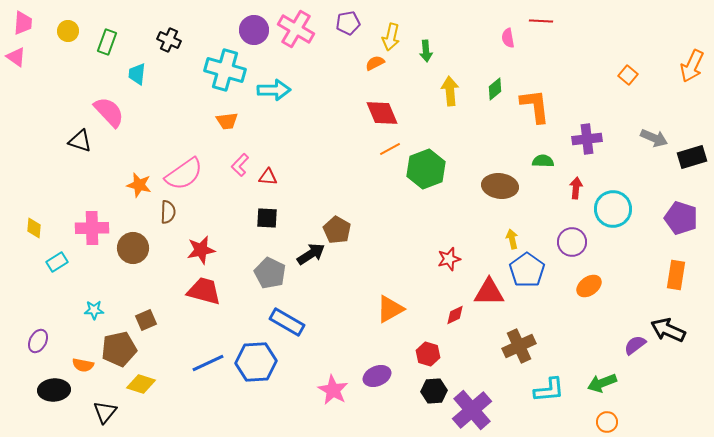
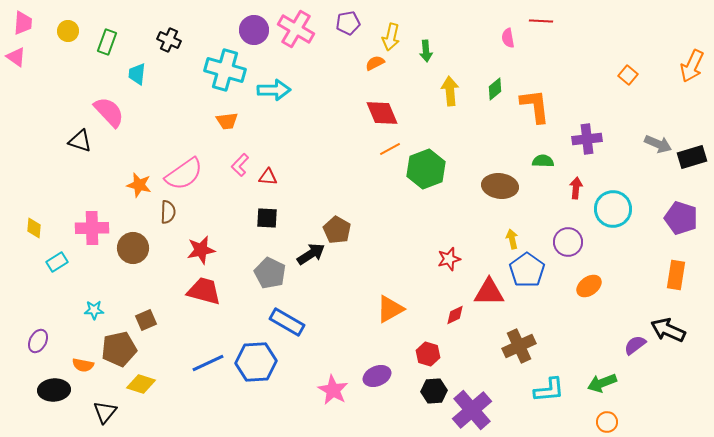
gray arrow at (654, 138): moved 4 px right, 6 px down
purple circle at (572, 242): moved 4 px left
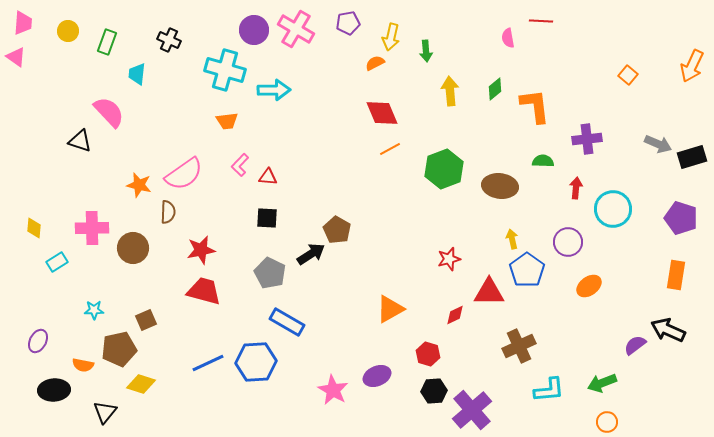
green hexagon at (426, 169): moved 18 px right
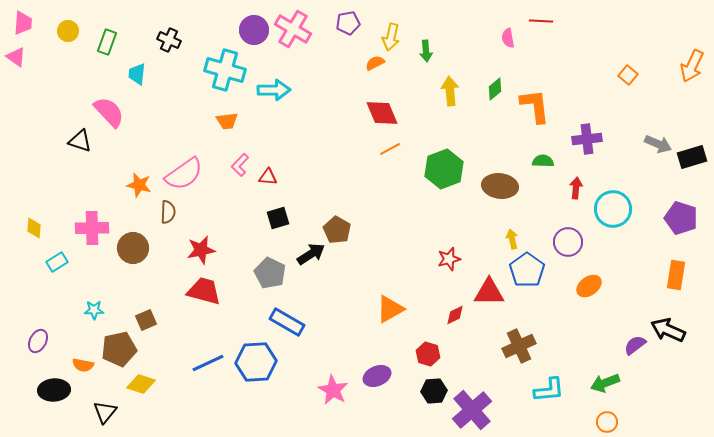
pink cross at (296, 29): moved 3 px left
black square at (267, 218): moved 11 px right; rotated 20 degrees counterclockwise
green arrow at (602, 383): moved 3 px right
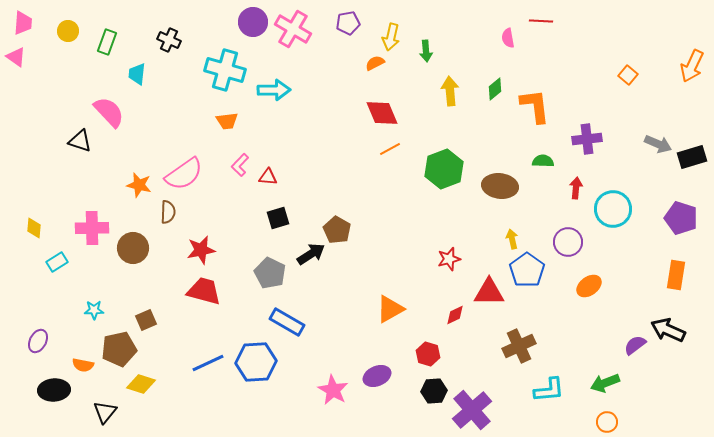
purple circle at (254, 30): moved 1 px left, 8 px up
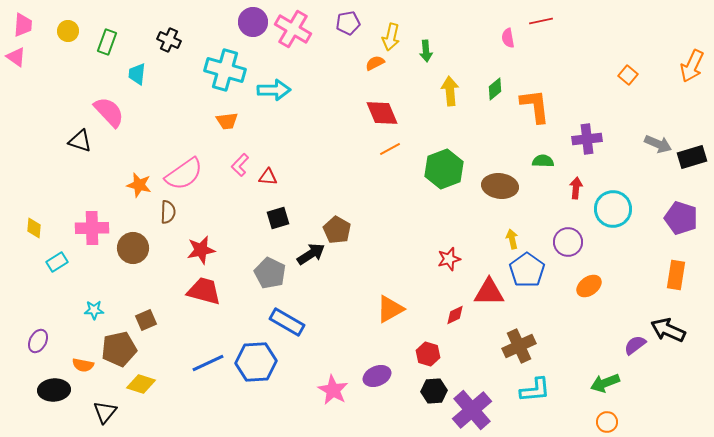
red line at (541, 21): rotated 15 degrees counterclockwise
pink trapezoid at (23, 23): moved 2 px down
cyan L-shape at (549, 390): moved 14 px left
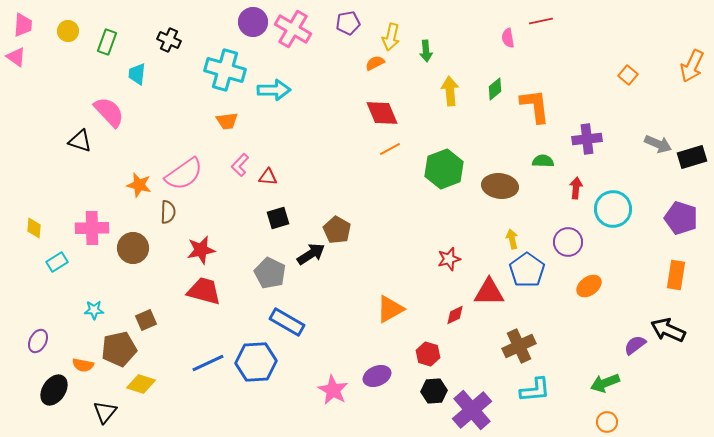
black ellipse at (54, 390): rotated 52 degrees counterclockwise
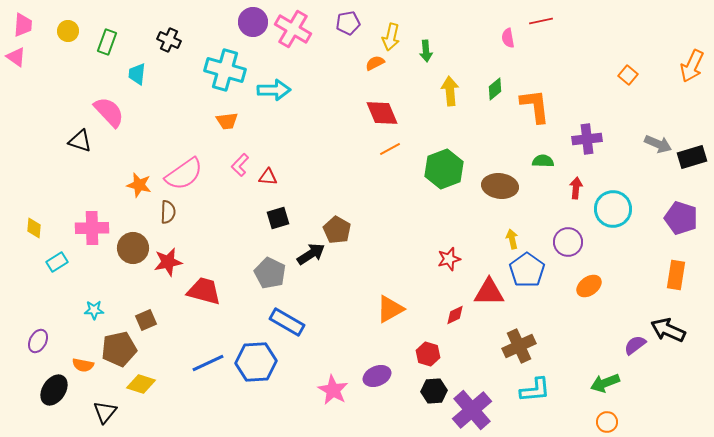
red star at (201, 250): moved 33 px left, 12 px down
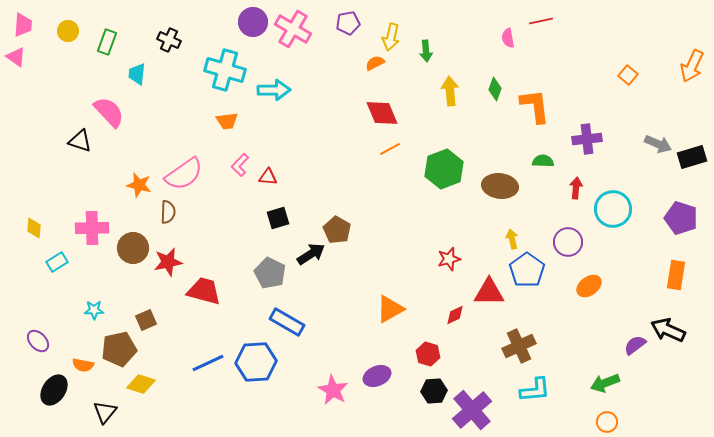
green diamond at (495, 89): rotated 30 degrees counterclockwise
purple ellipse at (38, 341): rotated 70 degrees counterclockwise
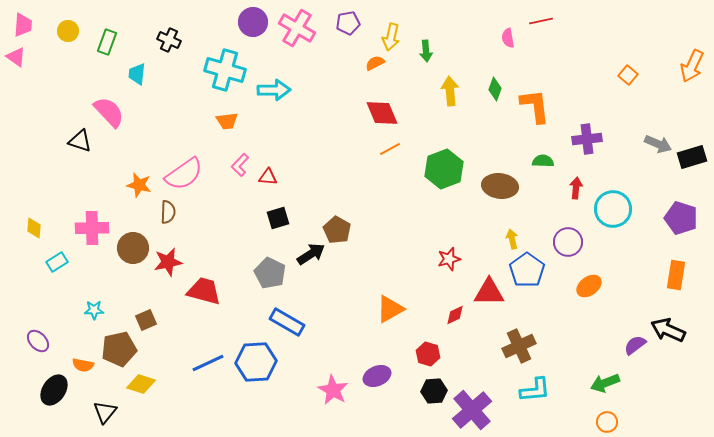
pink cross at (293, 29): moved 4 px right, 1 px up
